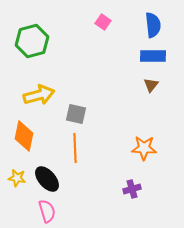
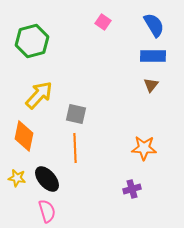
blue semicircle: moved 1 px right; rotated 25 degrees counterclockwise
yellow arrow: rotated 32 degrees counterclockwise
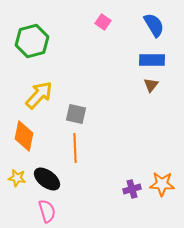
blue rectangle: moved 1 px left, 4 px down
orange star: moved 18 px right, 36 px down
black ellipse: rotated 12 degrees counterclockwise
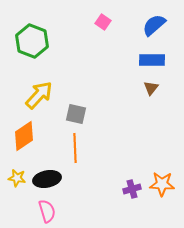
blue semicircle: rotated 100 degrees counterclockwise
green hexagon: rotated 24 degrees counterclockwise
brown triangle: moved 3 px down
orange diamond: rotated 44 degrees clockwise
black ellipse: rotated 48 degrees counterclockwise
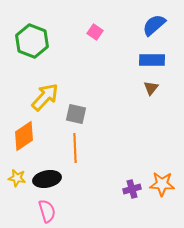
pink square: moved 8 px left, 10 px down
yellow arrow: moved 6 px right, 2 px down
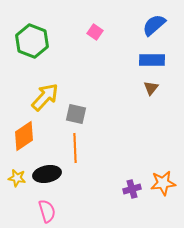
black ellipse: moved 5 px up
orange star: moved 1 px right, 1 px up; rotated 10 degrees counterclockwise
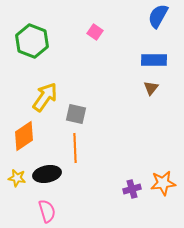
blue semicircle: moved 4 px right, 9 px up; rotated 20 degrees counterclockwise
blue rectangle: moved 2 px right
yellow arrow: rotated 8 degrees counterclockwise
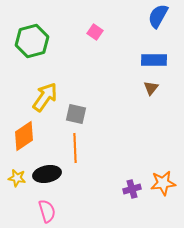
green hexagon: rotated 24 degrees clockwise
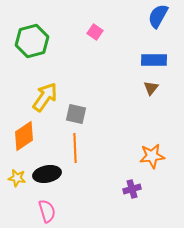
orange star: moved 11 px left, 27 px up
